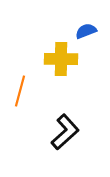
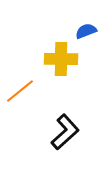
orange line: rotated 36 degrees clockwise
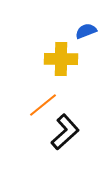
orange line: moved 23 px right, 14 px down
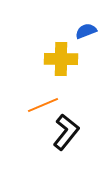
orange line: rotated 16 degrees clockwise
black L-shape: moved 1 px right; rotated 9 degrees counterclockwise
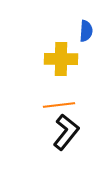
blue semicircle: rotated 115 degrees clockwise
orange line: moved 16 px right; rotated 16 degrees clockwise
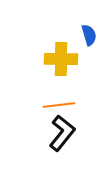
blue semicircle: moved 3 px right, 4 px down; rotated 20 degrees counterclockwise
black L-shape: moved 4 px left, 1 px down
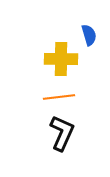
orange line: moved 8 px up
black L-shape: rotated 15 degrees counterclockwise
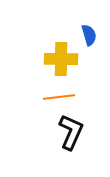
black L-shape: moved 9 px right, 1 px up
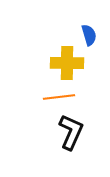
yellow cross: moved 6 px right, 4 px down
